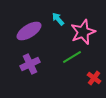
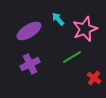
pink star: moved 2 px right, 3 px up
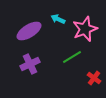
cyan arrow: rotated 24 degrees counterclockwise
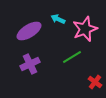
red cross: moved 1 px right, 4 px down
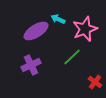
purple ellipse: moved 7 px right
green line: rotated 12 degrees counterclockwise
purple cross: moved 1 px right, 1 px down
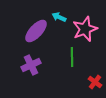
cyan arrow: moved 1 px right, 2 px up
purple ellipse: rotated 15 degrees counterclockwise
green line: rotated 48 degrees counterclockwise
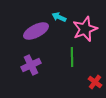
purple ellipse: rotated 20 degrees clockwise
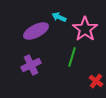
pink star: rotated 15 degrees counterclockwise
green line: rotated 18 degrees clockwise
red cross: moved 1 px right, 1 px up
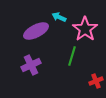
green line: moved 1 px up
red cross: rotated 32 degrees clockwise
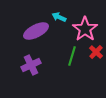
red cross: moved 29 px up; rotated 24 degrees counterclockwise
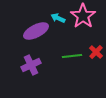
cyan arrow: moved 1 px left, 1 px down
pink star: moved 2 px left, 13 px up
green line: rotated 66 degrees clockwise
